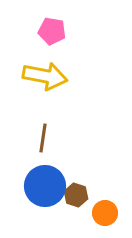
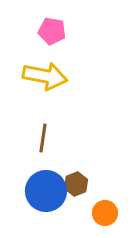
blue circle: moved 1 px right, 5 px down
brown hexagon: moved 11 px up; rotated 20 degrees clockwise
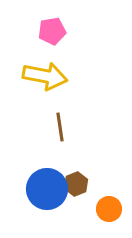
pink pentagon: rotated 20 degrees counterclockwise
brown line: moved 17 px right, 11 px up; rotated 16 degrees counterclockwise
blue circle: moved 1 px right, 2 px up
orange circle: moved 4 px right, 4 px up
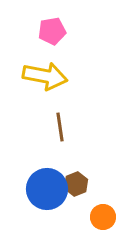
orange circle: moved 6 px left, 8 px down
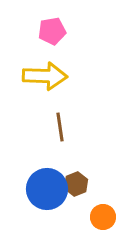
yellow arrow: rotated 9 degrees counterclockwise
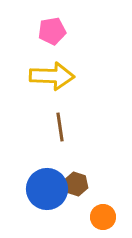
yellow arrow: moved 7 px right
brown hexagon: rotated 20 degrees counterclockwise
